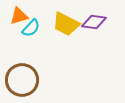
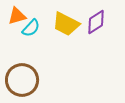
orange triangle: moved 2 px left
purple diamond: moved 2 px right; rotated 40 degrees counterclockwise
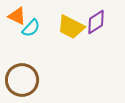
orange triangle: rotated 42 degrees clockwise
yellow trapezoid: moved 5 px right, 3 px down
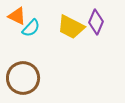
purple diamond: rotated 35 degrees counterclockwise
brown circle: moved 1 px right, 2 px up
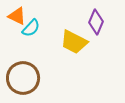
yellow trapezoid: moved 3 px right, 15 px down
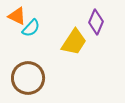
yellow trapezoid: rotated 84 degrees counterclockwise
brown circle: moved 5 px right
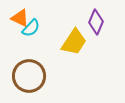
orange triangle: moved 3 px right, 2 px down
brown circle: moved 1 px right, 2 px up
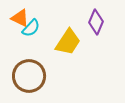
yellow trapezoid: moved 6 px left
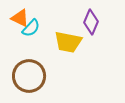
purple diamond: moved 5 px left
yellow trapezoid: rotated 68 degrees clockwise
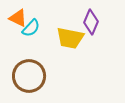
orange triangle: moved 2 px left
yellow trapezoid: moved 2 px right, 4 px up
